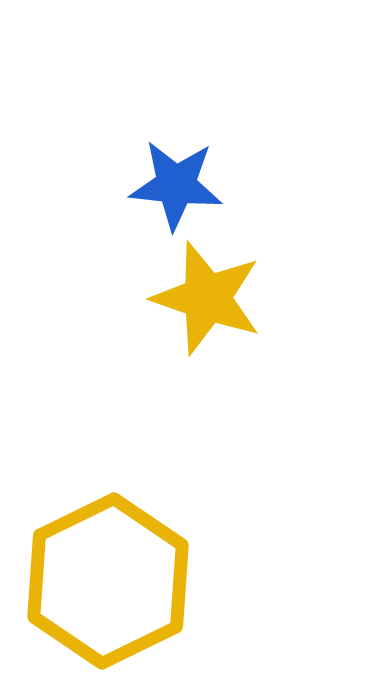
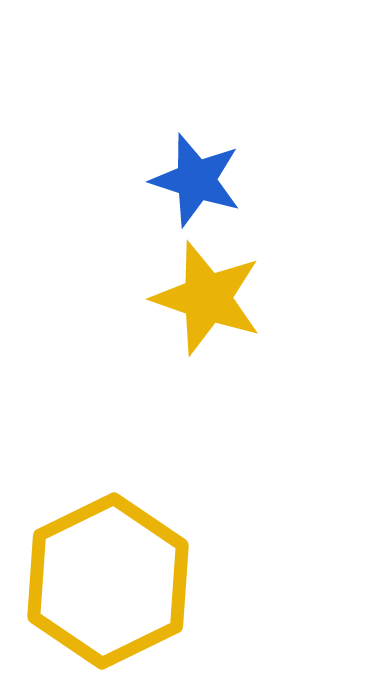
blue star: moved 20 px right, 5 px up; rotated 12 degrees clockwise
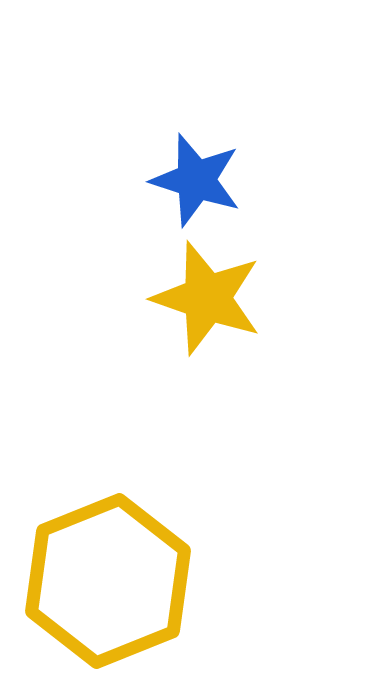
yellow hexagon: rotated 4 degrees clockwise
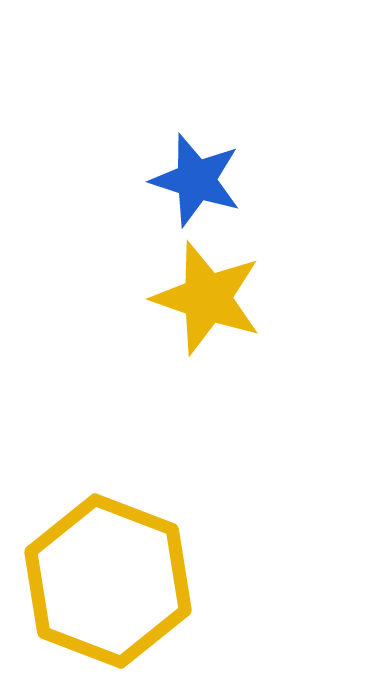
yellow hexagon: rotated 17 degrees counterclockwise
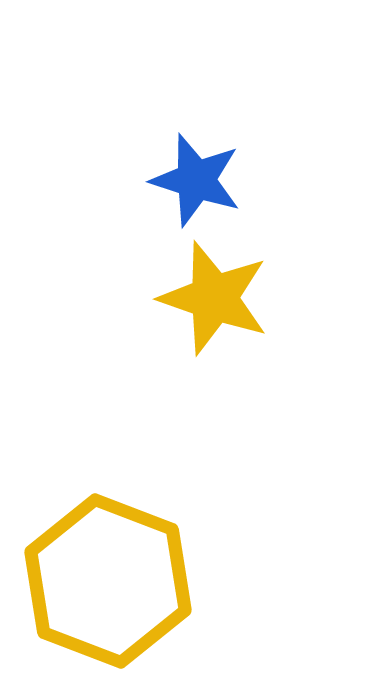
yellow star: moved 7 px right
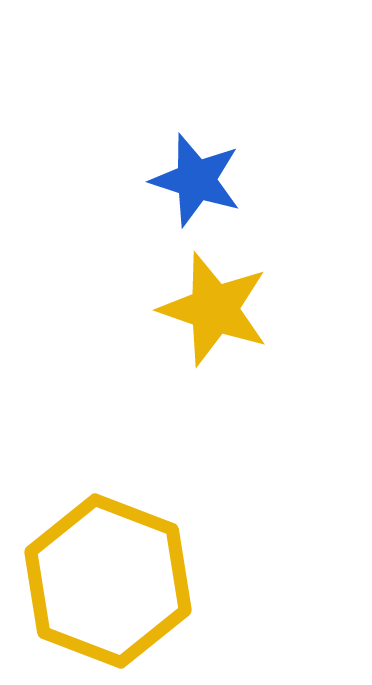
yellow star: moved 11 px down
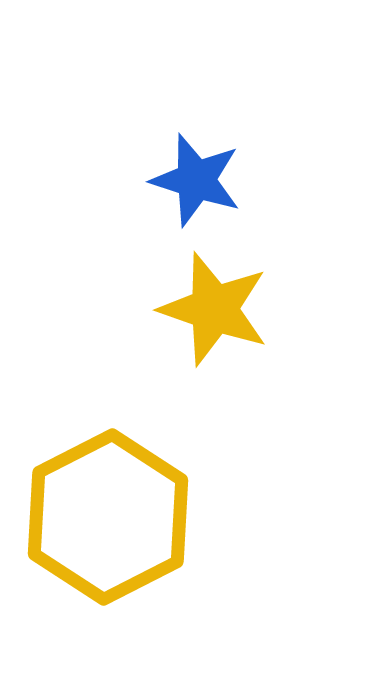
yellow hexagon: moved 64 px up; rotated 12 degrees clockwise
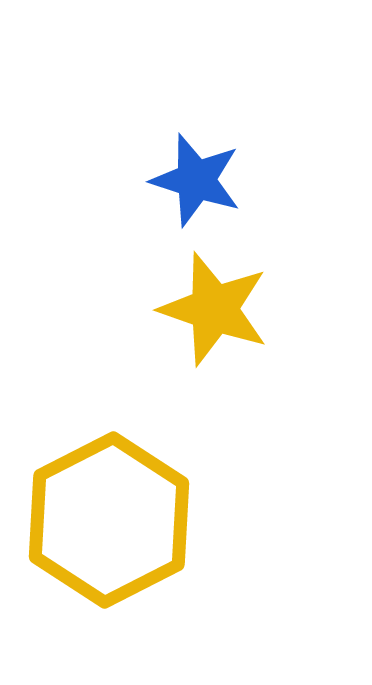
yellow hexagon: moved 1 px right, 3 px down
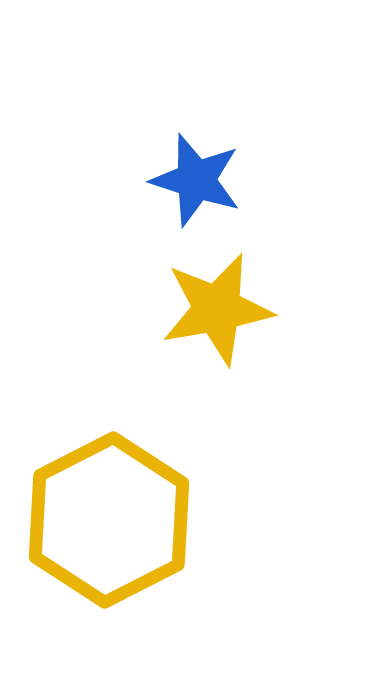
yellow star: moved 3 px right; rotated 29 degrees counterclockwise
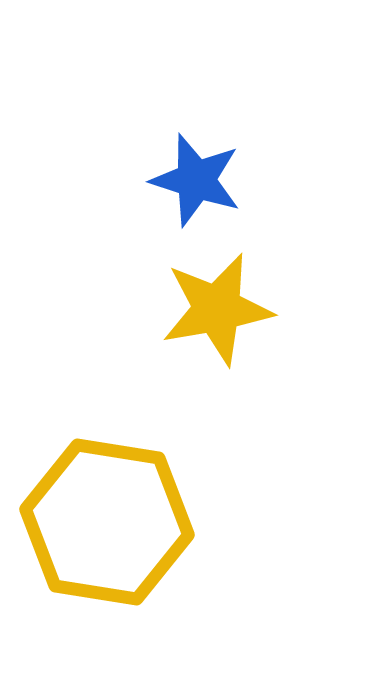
yellow hexagon: moved 2 px left, 2 px down; rotated 24 degrees counterclockwise
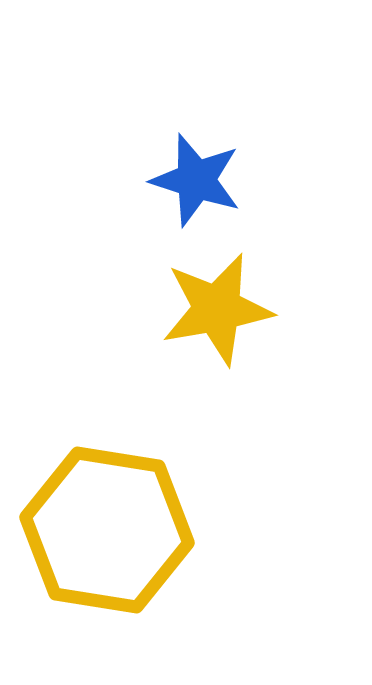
yellow hexagon: moved 8 px down
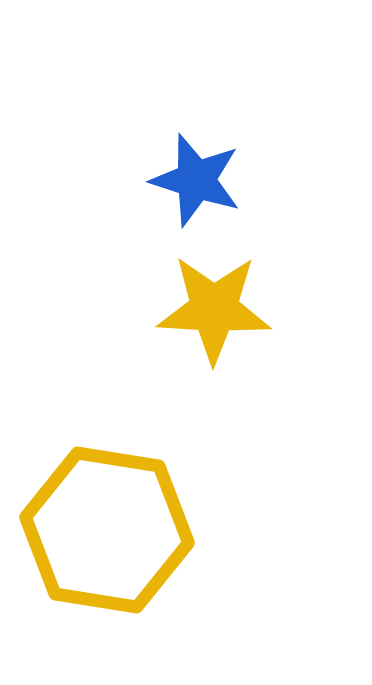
yellow star: moved 3 px left; rotated 13 degrees clockwise
